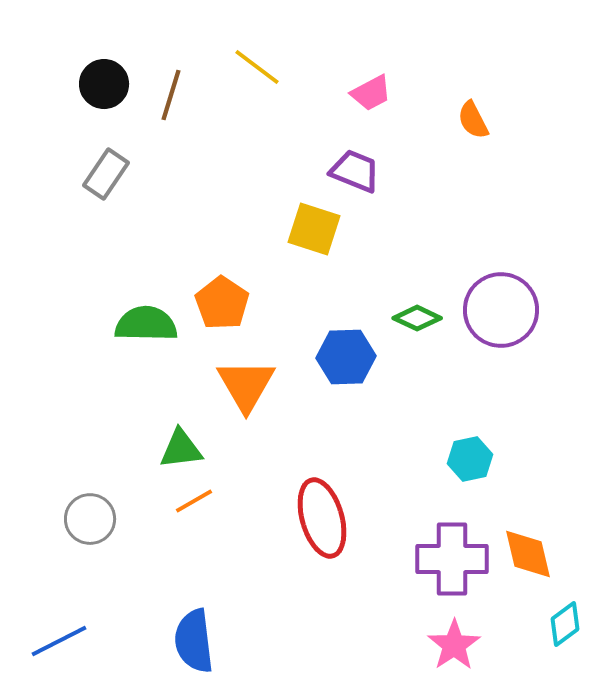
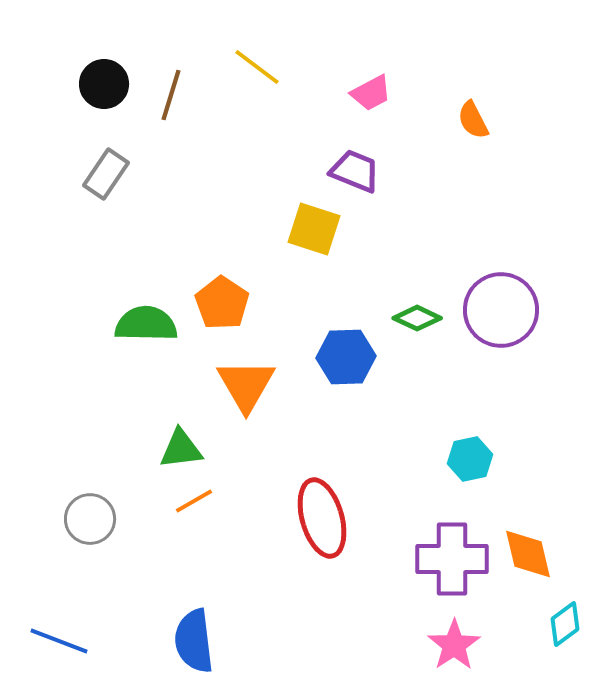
blue line: rotated 48 degrees clockwise
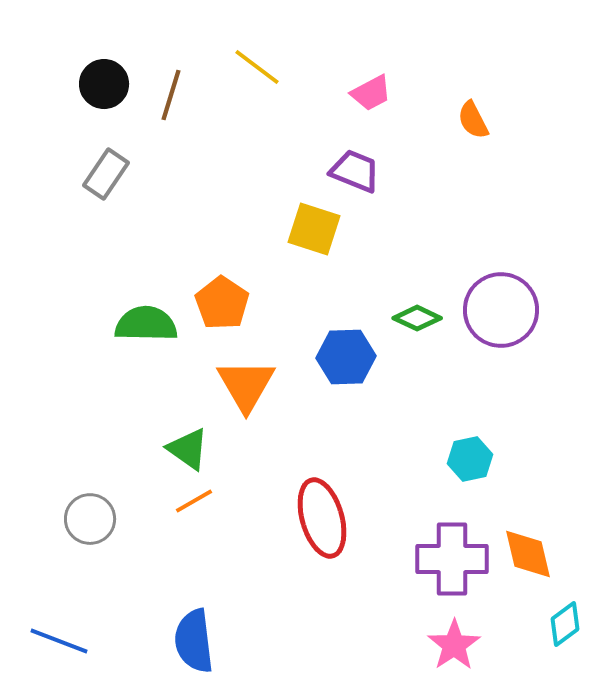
green triangle: moved 7 px right; rotated 42 degrees clockwise
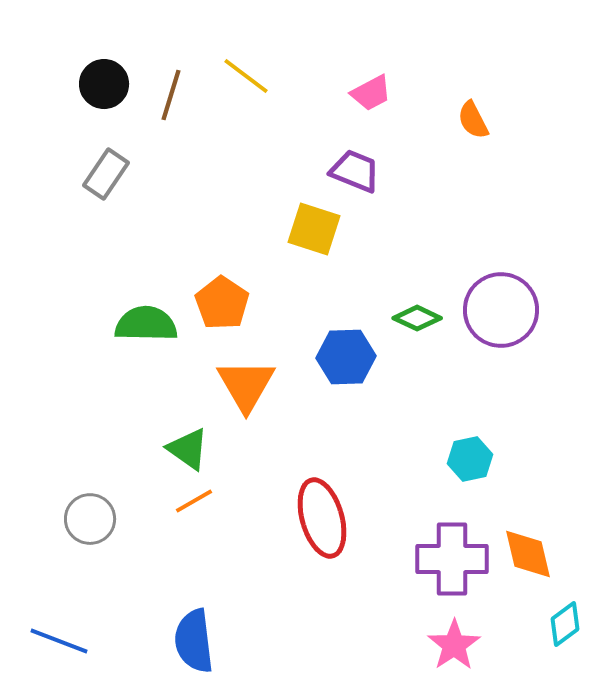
yellow line: moved 11 px left, 9 px down
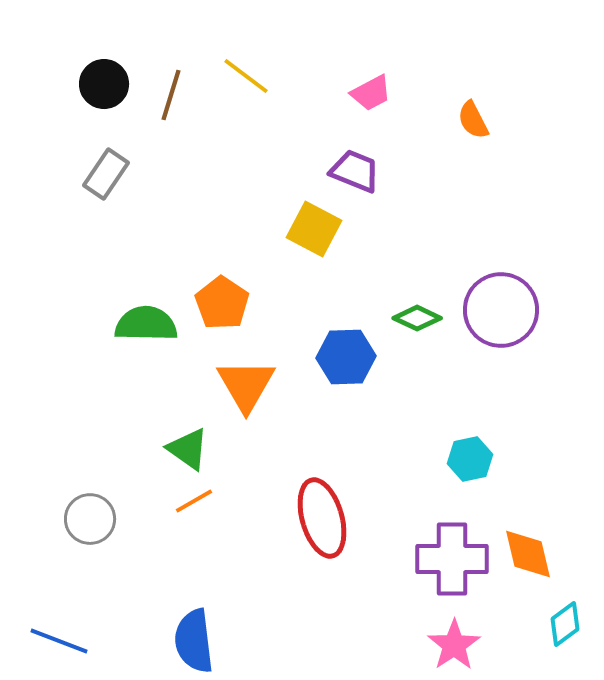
yellow square: rotated 10 degrees clockwise
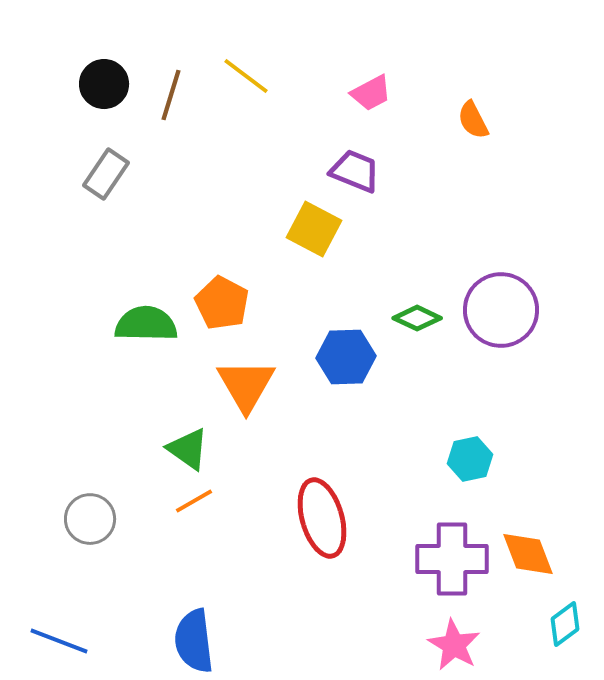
orange pentagon: rotated 6 degrees counterclockwise
orange diamond: rotated 8 degrees counterclockwise
pink star: rotated 8 degrees counterclockwise
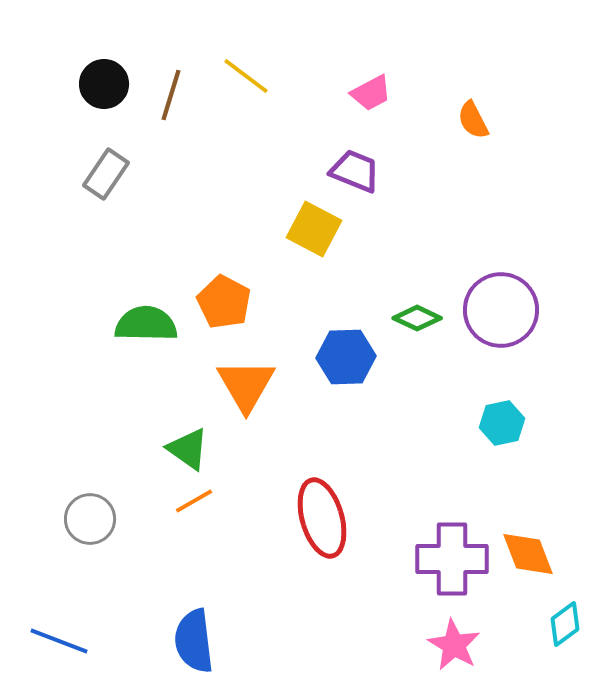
orange pentagon: moved 2 px right, 1 px up
cyan hexagon: moved 32 px right, 36 px up
